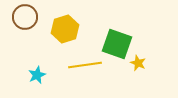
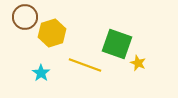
yellow hexagon: moved 13 px left, 4 px down
yellow line: rotated 28 degrees clockwise
cyan star: moved 4 px right, 2 px up; rotated 12 degrees counterclockwise
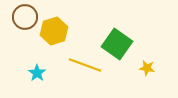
yellow hexagon: moved 2 px right, 2 px up
green square: rotated 16 degrees clockwise
yellow star: moved 9 px right, 5 px down; rotated 14 degrees counterclockwise
cyan star: moved 4 px left
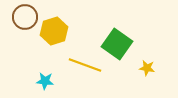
cyan star: moved 8 px right, 8 px down; rotated 30 degrees counterclockwise
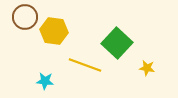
yellow hexagon: rotated 24 degrees clockwise
green square: moved 1 px up; rotated 8 degrees clockwise
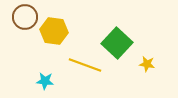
yellow star: moved 4 px up
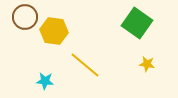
green square: moved 20 px right, 20 px up; rotated 8 degrees counterclockwise
yellow line: rotated 20 degrees clockwise
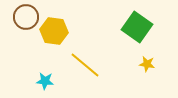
brown circle: moved 1 px right
green square: moved 4 px down
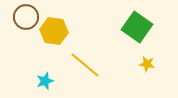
cyan star: rotated 24 degrees counterclockwise
